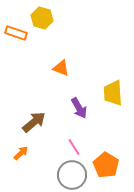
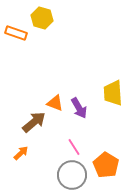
orange triangle: moved 6 px left, 35 px down
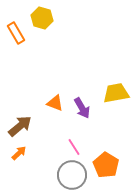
orange rectangle: rotated 40 degrees clockwise
yellow trapezoid: moved 3 px right; rotated 84 degrees clockwise
purple arrow: moved 3 px right
brown arrow: moved 14 px left, 4 px down
orange arrow: moved 2 px left
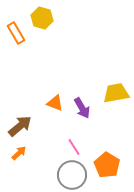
orange pentagon: moved 1 px right
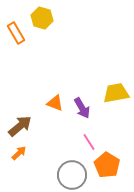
pink line: moved 15 px right, 5 px up
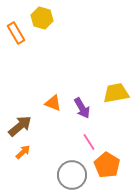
orange triangle: moved 2 px left
orange arrow: moved 4 px right, 1 px up
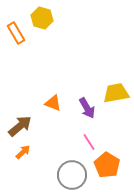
purple arrow: moved 5 px right
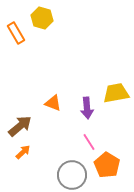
purple arrow: rotated 25 degrees clockwise
